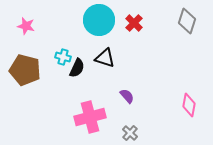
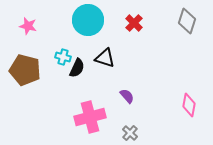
cyan circle: moved 11 px left
pink star: moved 2 px right
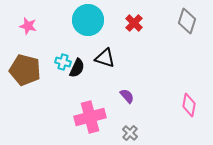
cyan cross: moved 5 px down
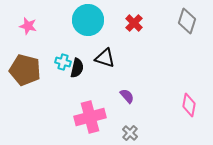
black semicircle: rotated 12 degrees counterclockwise
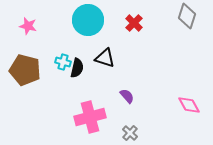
gray diamond: moved 5 px up
pink diamond: rotated 40 degrees counterclockwise
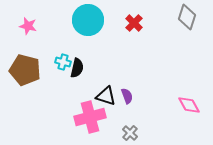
gray diamond: moved 1 px down
black triangle: moved 1 px right, 38 px down
purple semicircle: rotated 21 degrees clockwise
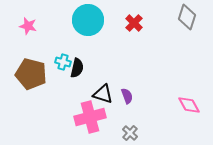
brown pentagon: moved 6 px right, 4 px down
black triangle: moved 3 px left, 2 px up
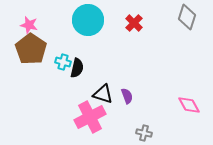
pink star: moved 1 px right, 1 px up
brown pentagon: moved 25 px up; rotated 20 degrees clockwise
pink cross: rotated 12 degrees counterclockwise
gray cross: moved 14 px right; rotated 28 degrees counterclockwise
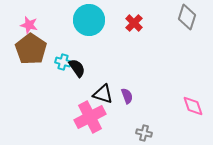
cyan circle: moved 1 px right
black semicircle: rotated 48 degrees counterclockwise
pink diamond: moved 4 px right, 1 px down; rotated 10 degrees clockwise
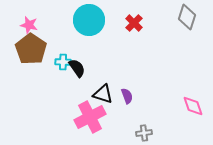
cyan cross: rotated 14 degrees counterclockwise
gray cross: rotated 21 degrees counterclockwise
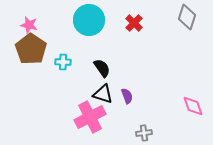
black semicircle: moved 25 px right
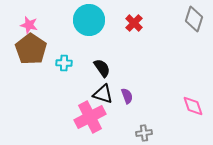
gray diamond: moved 7 px right, 2 px down
cyan cross: moved 1 px right, 1 px down
